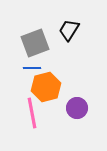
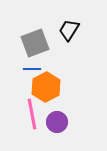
blue line: moved 1 px down
orange hexagon: rotated 12 degrees counterclockwise
purple circle: moved 20 px left, 14 px down
pink line: moved 1 px down
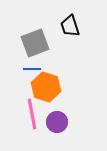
black trapezoid: moved 1 px right, 4 px up; rotated 50 degrees counterclockwise
orange hexagon: rotated 16 degrees counterclockwise
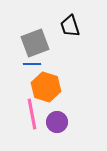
blue line: moved 5 px up
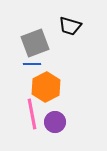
black trapezoid: rotated 55 degrees counterclockwise
orange hexagon: rotated 16 degrees clockwise
purple circle: moved 2 px left
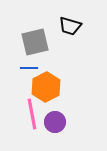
gray square: moved 1 px up; rotated 8 degrees clockwise
blue line: moved 3 px left, 4 px down
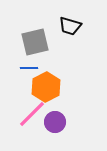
pink line: rotated 56 degrees clockwise
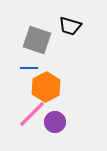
gray square: moved 2 px right, 2 px up; rotated 32 degrees clockwise
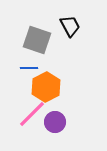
black trapezoid: rotated 135 degrees counterclockwise
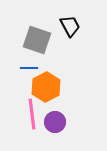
pink line: rotated 52 degrees counterclockwise
